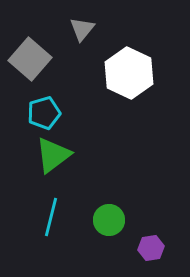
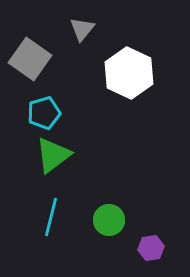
gray square: rotated 6 degrees counterclockwise
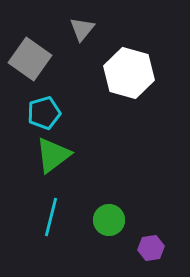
white hexagon: rotated 9 degrees counterclockwise
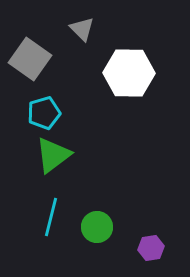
gray triangle: rotated 24 degrees counterclockwise
white hexagon: rotated 15 degrees counterclockwise
green circle: moved 12 px left, 7 px down
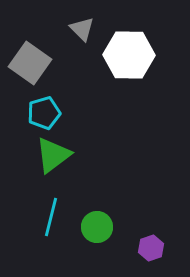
gray square: moved 4 px down
white hexagon: moved 18 px up
purple hexagon: rotated 10 degrees counterclockwise
